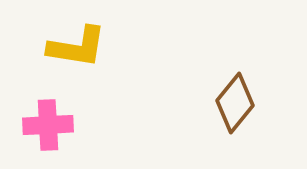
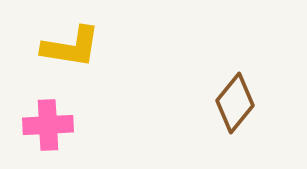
yellow L-shape: moved 6 px left
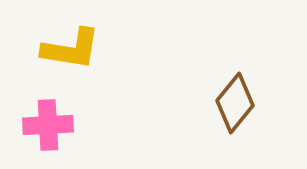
yellow L-shape: moved 2 px down
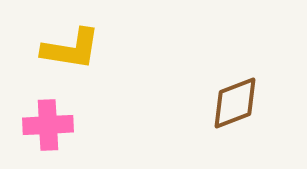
brown diamond: rotated 30 degrees clockwise
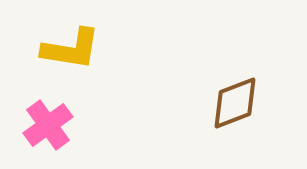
pink cross: rotated 33 degrees counterclockwise
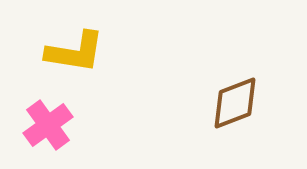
yellow L-shape: moved 4 px right, 3 px down
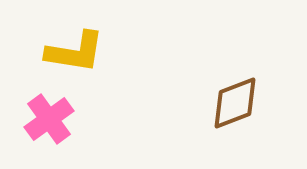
pink cross: moved 1 px right, 6 px up
